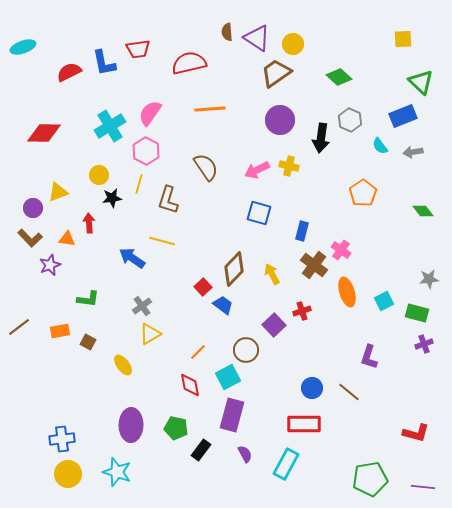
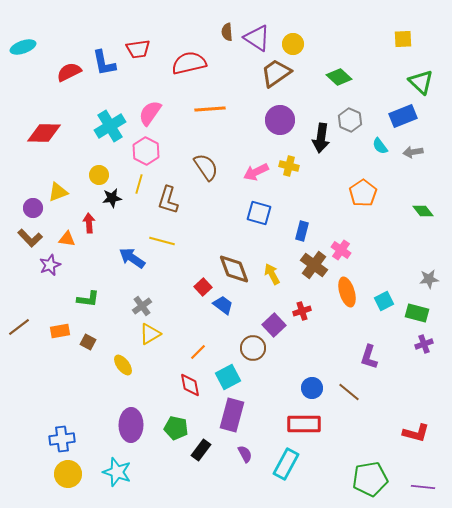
pink arrow at (257, 170): moved 1 px left, 2 px down
brown diamond at (234, 269): rotated 64 degrees counterclockwise
brown circle at (246, 350): moved 7 px right, 2 px up
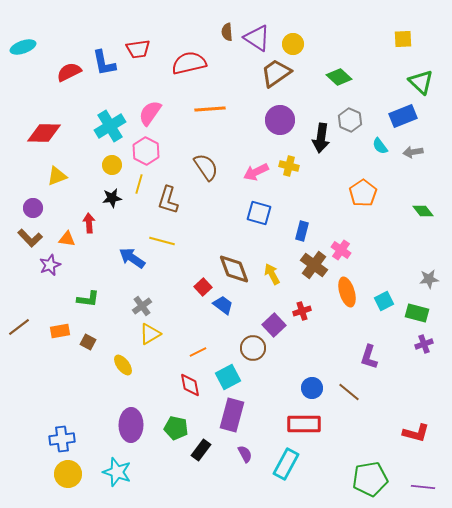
yellow circle at (99, 175): moved 13 px right, 10 px up
yellow triangle at (58, 192): moved 1 px left, 16 px up
orange line at (198, 352): rotated 18 degrees clockwise
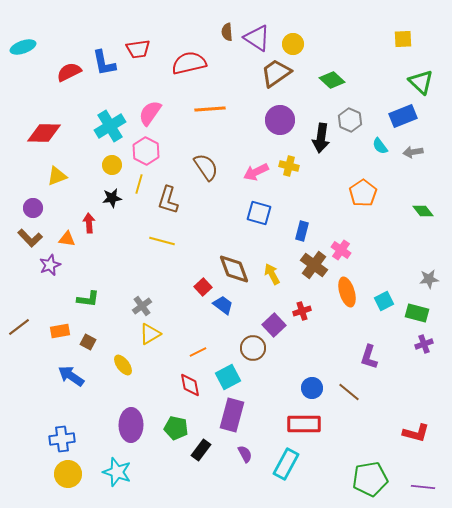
green diamond at (339, 77): moved 7 px left, 3 px down
blue arrow at (132, 258): moved 61 px left, 118 px down
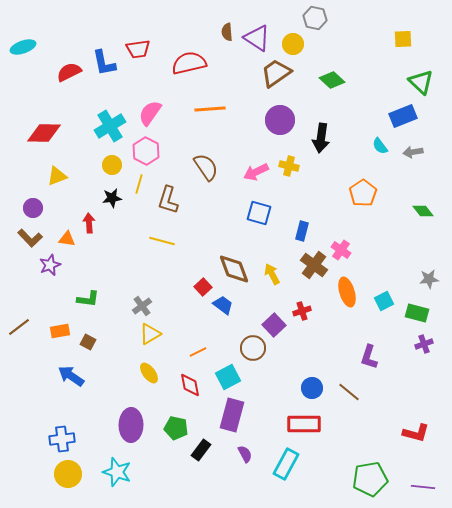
gray hexagon at (350, 120): moved 35 px left, 102 px up; rotated 10 degrees counterclockwise
yellow ellipse at (123, 365): moved 26 px right, 8 px down
